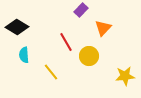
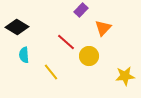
red line: rotated 18 degrees counterclockwise
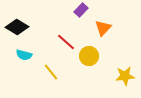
cyan semicircle: rotated 70 degrees counterclockwise
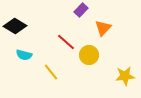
black diamond: moved 2 px left, 1 px up
yellow circle: moved 1 px up
